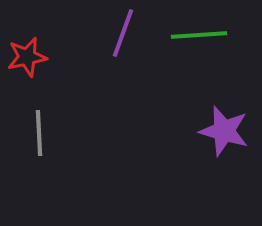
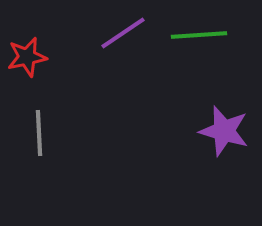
purple line: rotated 36 degrees clockwise
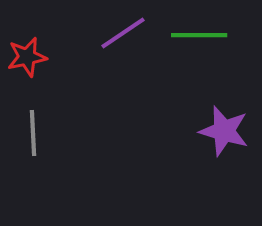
green line: rotated 4 degrees clockwise
gray line: moved 6 px left
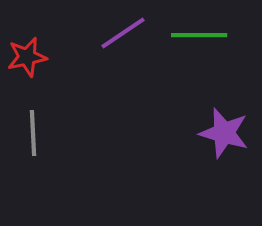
purple star: moved 2 px down
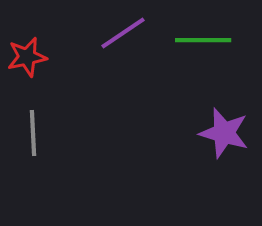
green line: moved 4 px right, 5 px down
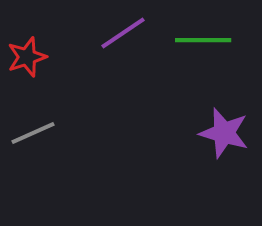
red star: rotated 6 degrees counterclockwise
gray line: rotated 69 degrees clockwise
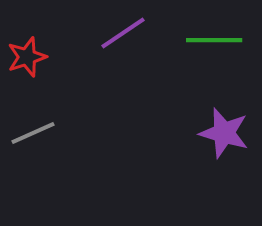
green line: moved 11 px right
